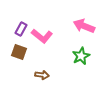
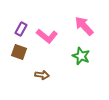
pink arrow: rotated 25 degrees clockwise
pink L-shape: moved 5 px right
green star: rotated 24 degrees counterclockwise
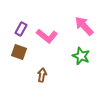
brown arrow: rotated 88 degrees counterclockwise
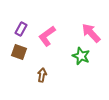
pink arrow: moved 7 px right, 7 px down
pink L-shape: rotated 105 degrees clockwise
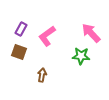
green star: rotated 18 degrees counterclockwise
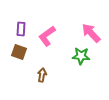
purple rectangle: rotated 24 degrees counterclockwise
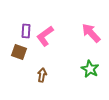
purple rectangle: moved 5 px right, 2 px down
pink L-shape: moved 2 px left
green star: moved 9 px right, 13 px down; rotated 24 degrees clockwise
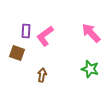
brown square: moved 2 px left, 1 px down
green star: rotated 12 degrees counterclockwise
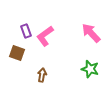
purple rectangle: rotated 24 degrees counterclockwise
